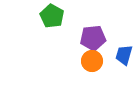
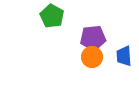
blue trapezoid: moved 1 px down; rotated 20 degrees counterclockwise
orange circle: moved 4 px up
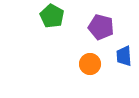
purple pentagon: moved 8 px right, 11 px up; rotated 20 degrees clockwise
orange circle: moved 2 px left, 7 px down
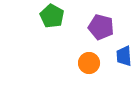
orange circle: moved 1 px left, 1 px up
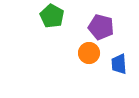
blue trapezoid: moved 5 px left, 8 px down
orange circle: moved 10 px up
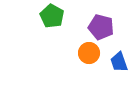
blue trapezoid: moved 2 px up; rotated 15 degrees counterclockwise
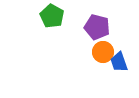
purple pentagon: moved 4 px left
orange circle: moved 14 px right, 1 px up
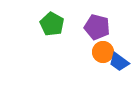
green pentagon: moved 8 px down
blue trapezoid: rotated 35 degrees counterclockwise
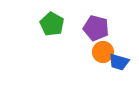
purple pentagon: moved 1 px left, 1 px down
blue trapezoid: rotated 20 degrees counterclockwise
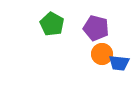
orange circle: moved 1 px left, 2 px down
blue trapezoid: moved 1 px down; rotated 10 degrees counterclockwise
